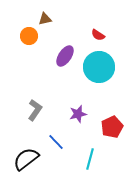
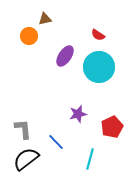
gray L-shape: moved 12 px left, 19 px down; rotated 40 degrees counterclockwise
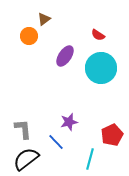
brown triangle: moved 1 px left; rotated 24 degrees counterclockwise
cyan circle: moved 2 px right, 1 px down
purple star: moved 9 px left, 8 px down
red pentagon: moved 8 px down
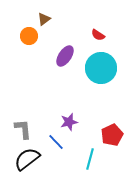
black semicircle: moved 1 px right
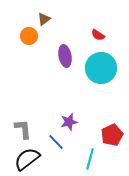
purple ellipse: rotated 45 degrees counterclockwise
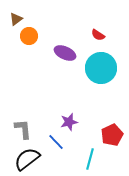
brown triangle: moved 28 px left
purple ellipse: moved 3 px up; rotated 55 degrees counterclockwise
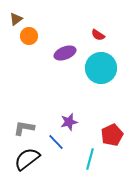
purple ellipse: rotated 45 degrees counterclockwise
gray L-shape: moved 1 px right, 1 px up; rotated 75 degrees counterclockwise
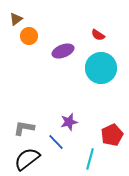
purple ellipse: moved 2 px left, 2 px up
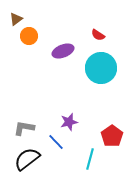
red pentagon: moved 1 px down; rotated 10 degrees counterclockwise
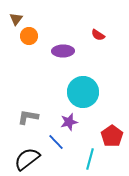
brown triangle: rotated 16 degrees counterclockwise
purple ellipse: rotated 20 degrees clockwise
cyan circle: moved 18 px left, 24 px down
gray L-shape: moved 4 px right, 11 px up
